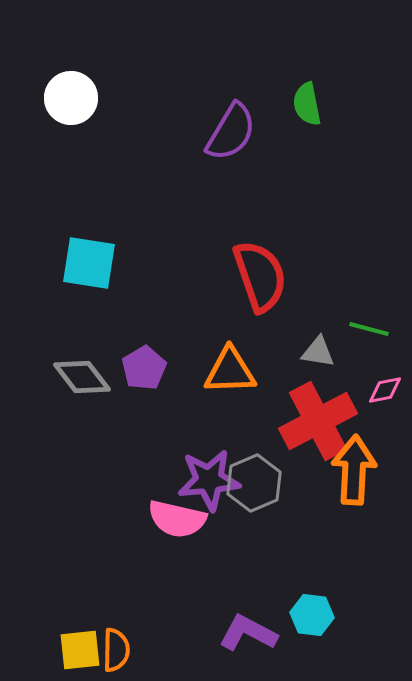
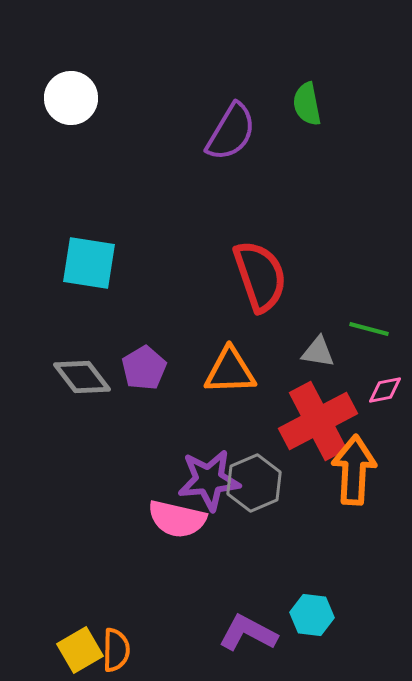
yellow square: rotated 24 degrees counterclockwise
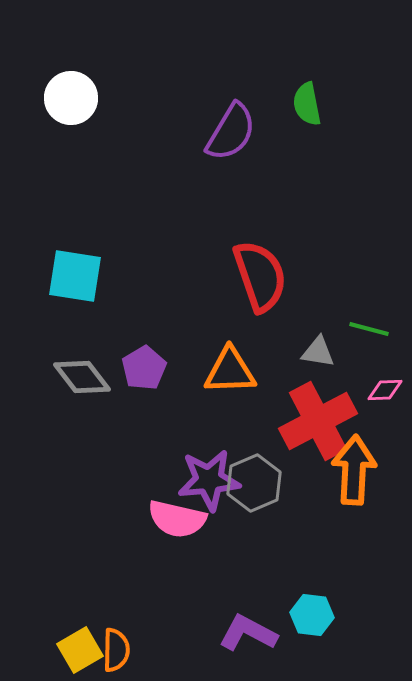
cyan square: moved 14 px left, 13 px down
pink diamond: rotated 9 degrees clockwise
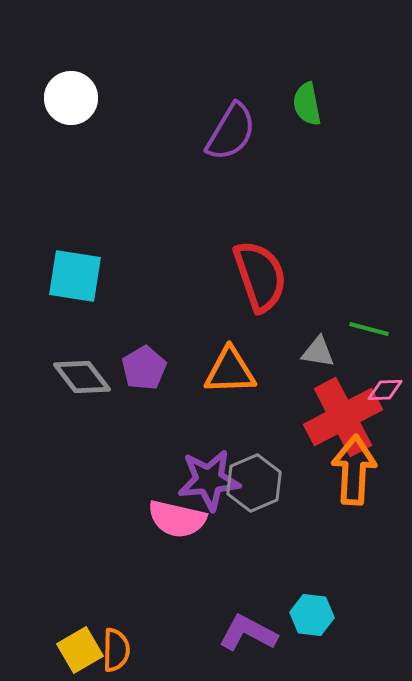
red cross: moved 25 px right, 4 px up
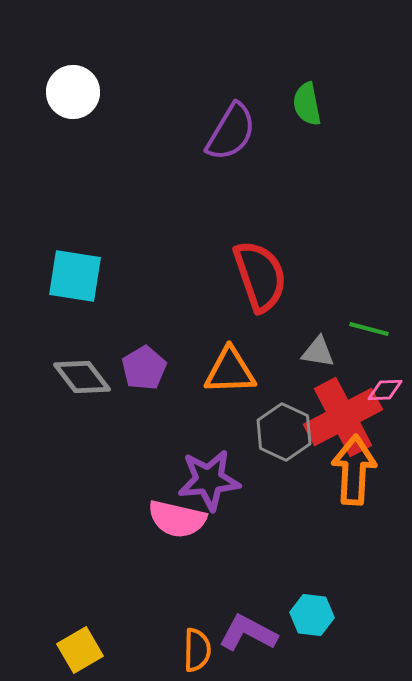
white circle: moved 2 px right, 6 px up
gray hexagon: moved 30 px right, 51 px up; rotated 12 degrees counterclockwise
orange semicircle: moved 81 px right
